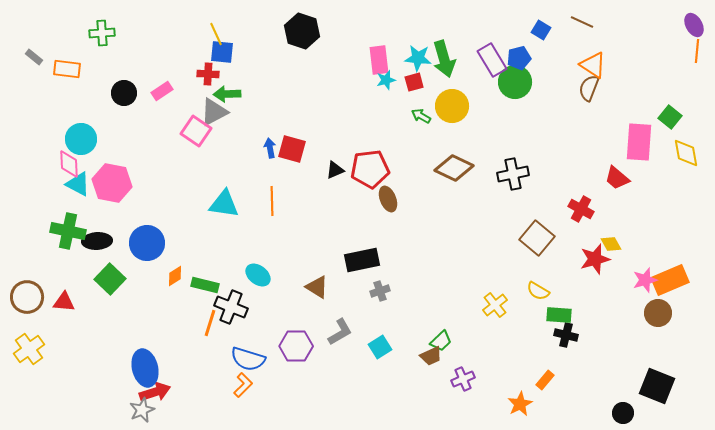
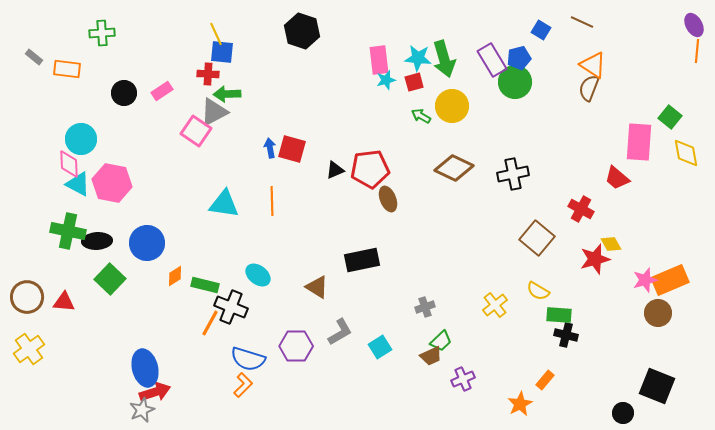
gray cross at (380, 291): moved 45 px right, 16 px down
orange line at (210, 323): rotated 12 degrees clockwise
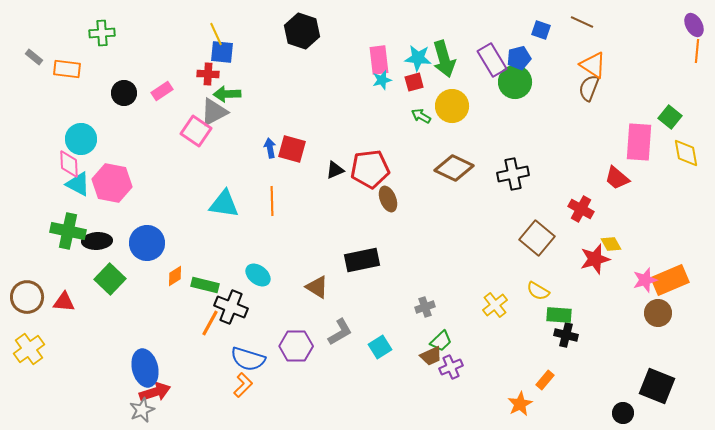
blue square at (541, 30): rotated 12 degrees counterclockwise
cyan star at (386, 80): moved 4 px left
purple cross at (463, 379): moved 12 px left, 12 px up
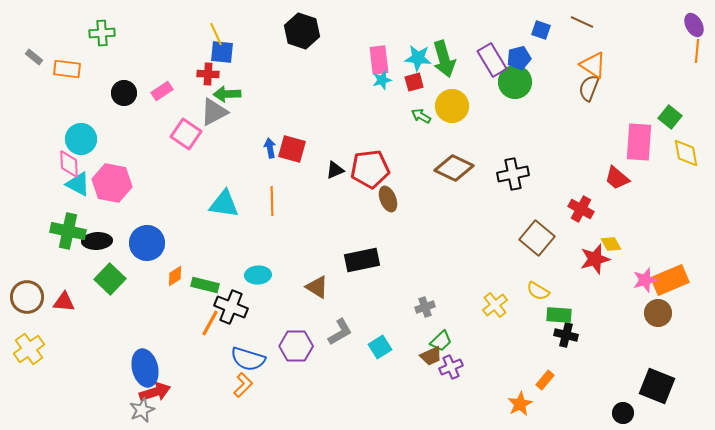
pink square at (196, 131): moved 10 px left, 3 px down
cyan ellipse at (258, 275): rotated 40 degrees counterclockwise
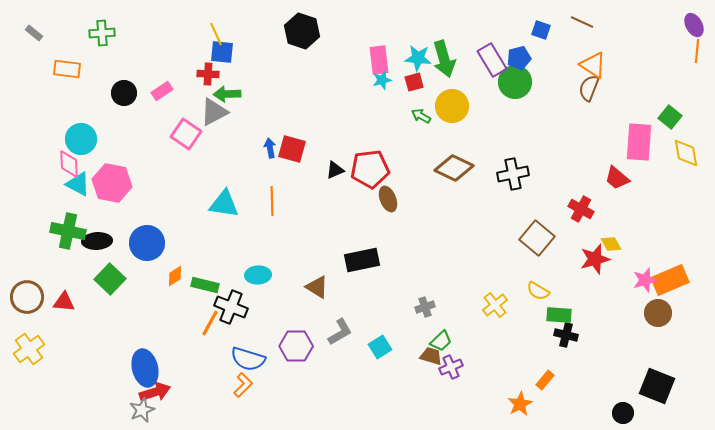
gray rectangle at (34, 57): moved 24 px up
brown trapezoid at (431, 356): rotated 140 degrees counterclockwise
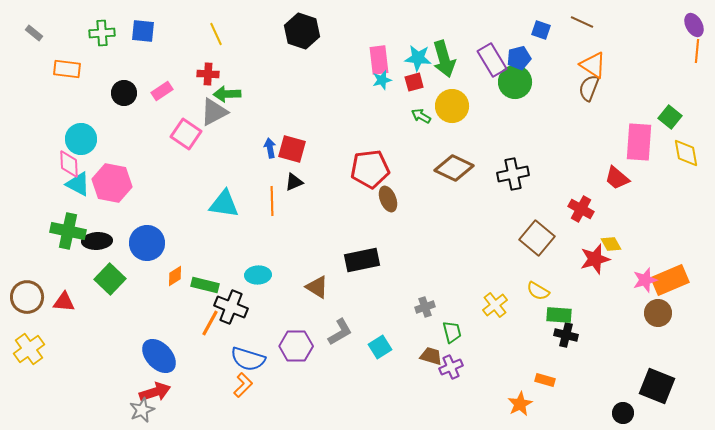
blue square at (222, 52): moved 79 px left, 21 px up
black triangle at (335, 170): moved 41 px left, 12 px down
green trapezoid at (441, 341): moved 11 px right, 9 px up; rotated 60 degrees counterclockwise
blue ellipse at (145, 368): moved 14 px right, 12 px up; rotated 30 degrees counterclockwise
orange rectangle at (545, 380): rotated 66 degrees clockwise
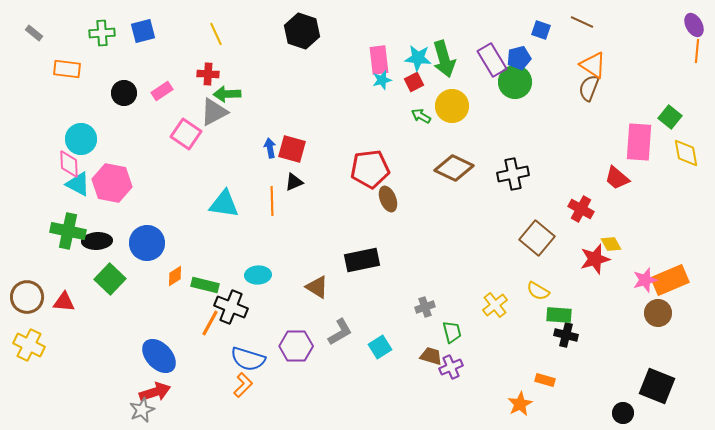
blue square at (143, 31): rotated 20 degrees counterclockwise
red square at (414, 82): rotated 12 degrees counterclockwise
yellow cross at (29, 349): moved 4 px up; rotated 28 degrees counterclockwise
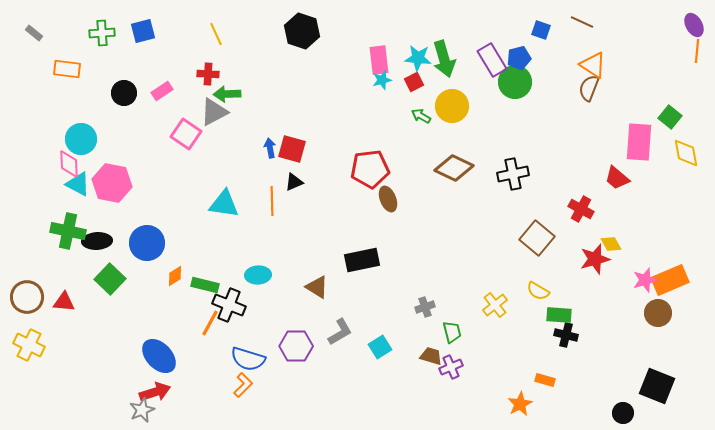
black cross at (231, 307): moved 2 px left, 2 px up
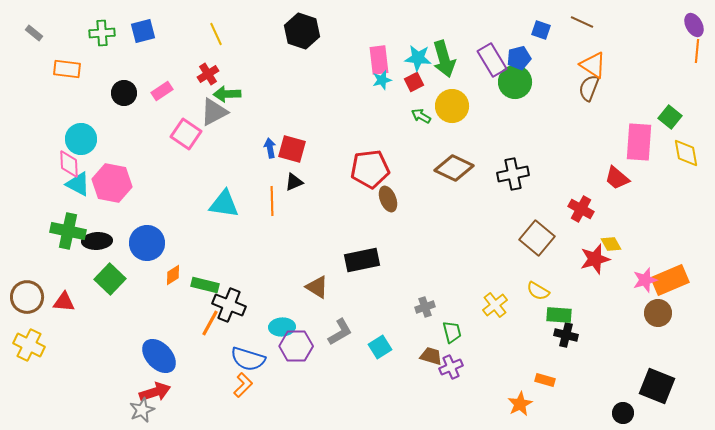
red cross at (208, 74): rotated 35 degrees counterclockwise
cyan ellipse at (258, 275): moved 24 px right, 52 px down
orange diamond at (175, 276): moved 2 px left, 1 px up
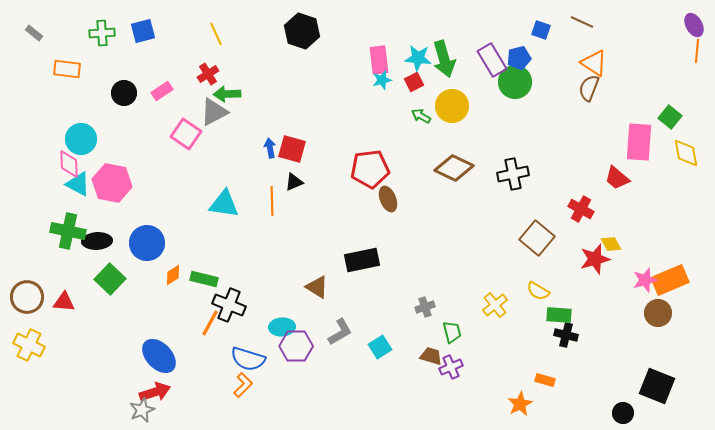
orange triangle at (593, 65): moved 1 px right, 2 px up
green rectangle at (205, 285): moved 1 px left, 6 px up
